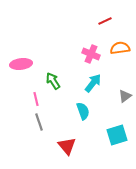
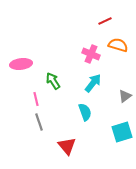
orange semicircle: moved 2 px left, 3 px up; rotated 24 degrees clockwise
cyan semicircle: moved 2 px right, 1 px down
cyan square: moved 5 px right, 3 px up
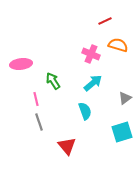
cyan arrow: rotated 12 degrees clockwise
gray triangle: moved 2 px down
cyan semicircle: moved 1 px up
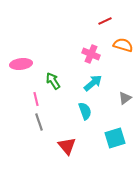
orange semicircle: moved 5 px right
cyan square: moved 7 px left, 6 px down
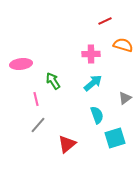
pink cross: rotated 24 degrees counterclockwise
cyan semicircle: moved 12 px right, 4 px down
gray line: moved 1 px left, 3 px down; rotated 60 degrees clockwise
red triangle: moved 2 px up; rotated 30 degrees clockwise
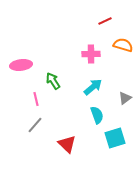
pink ellipse: moved 1 px down
cyan arrow: moved 4 px down
gray line: moved 3 px left
red triangle: rotated 36 degrees counterclockwise
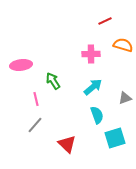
gray triangle: rotated 16 degrees clockwise
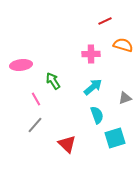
pink line: rotated 16 degrees counterclockwise
